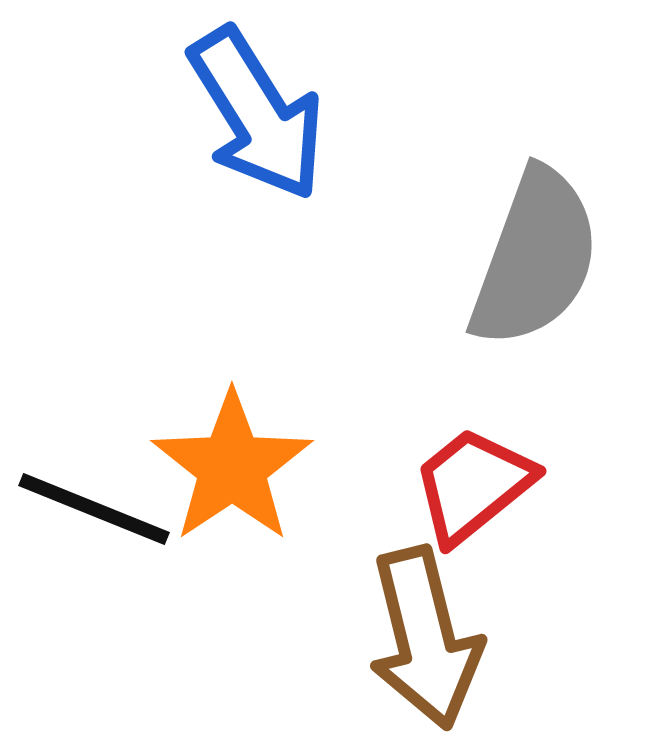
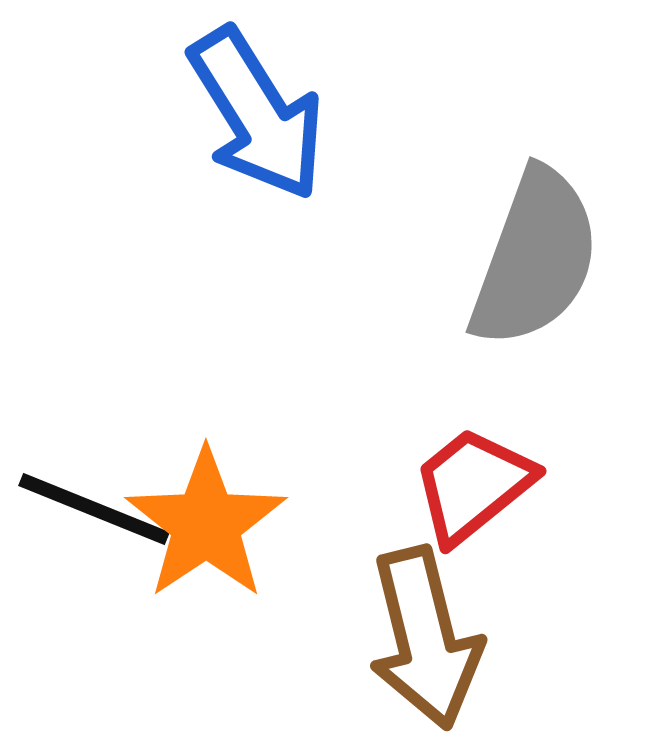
orange star: moved 26 px left, 57 px down
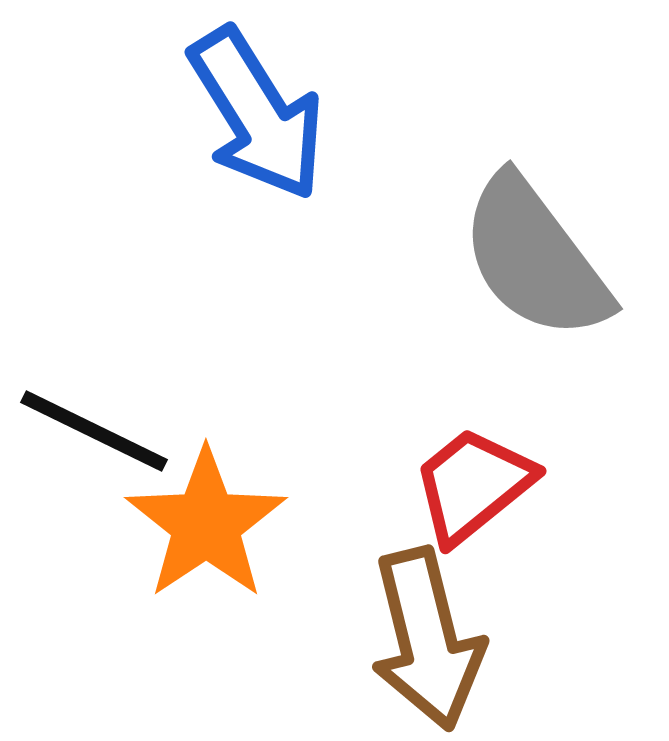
gray semicircle: rotated 123 degrees clockwise
black line: moved 78 px up; rotated 4 degrees clockwise
brown arrow: moved 2 px right, 1 px down
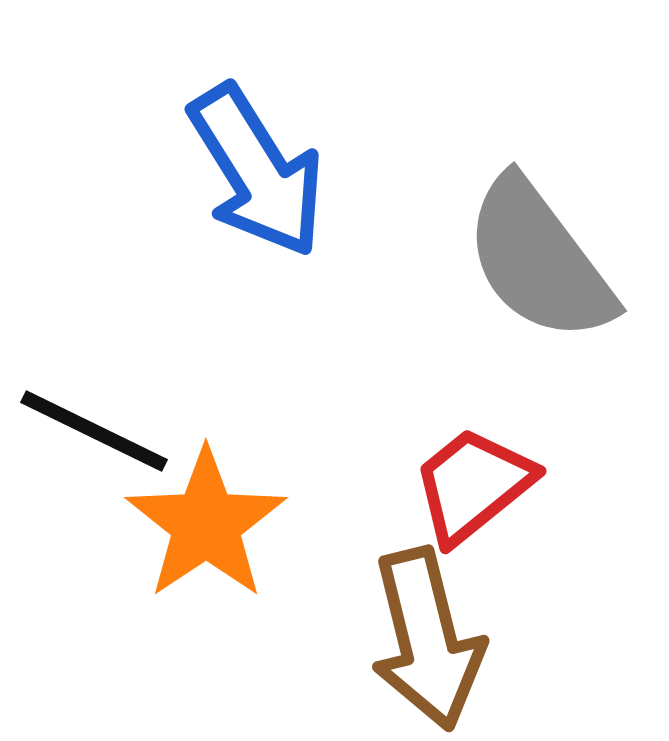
blue arrow: moved 57 px down
gray semicircle: moved 4 px right, 2 px down
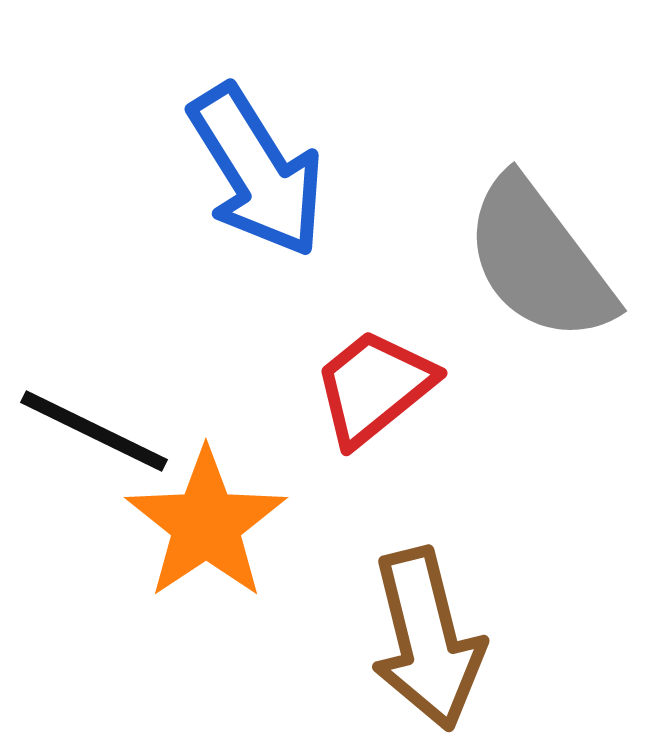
red trapezoid: moved 99 px left, 98 px up
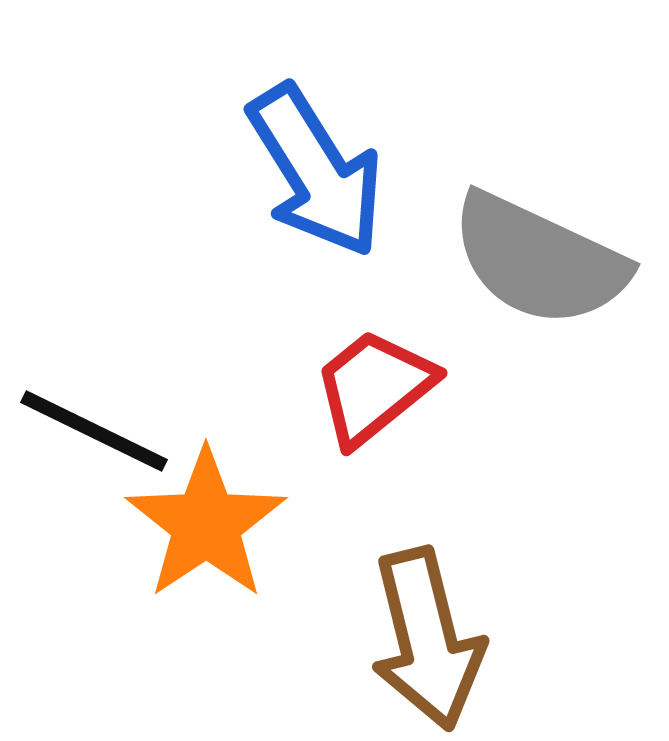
blue arrow: moved 59 px right
gray semicircle: rotated 28 degrees counterclockwise
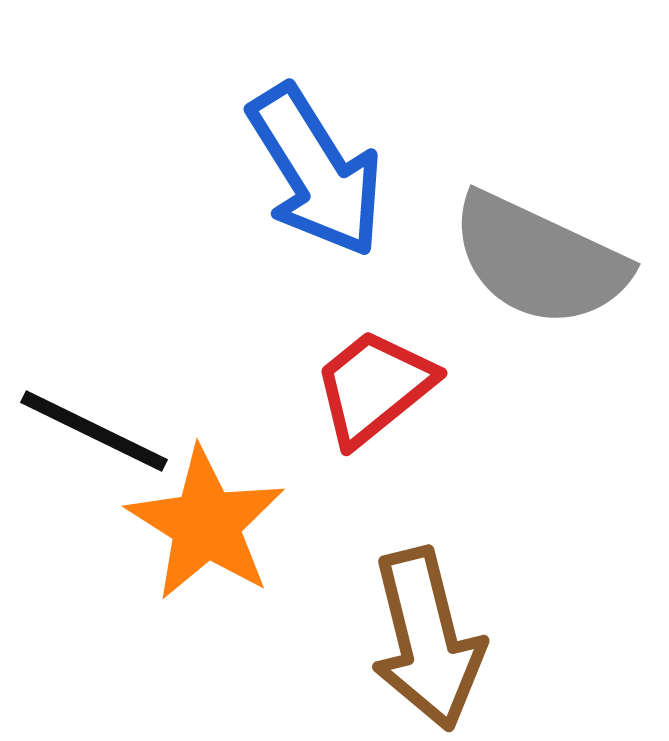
orange star: rotated 6 degrees counterclockwise
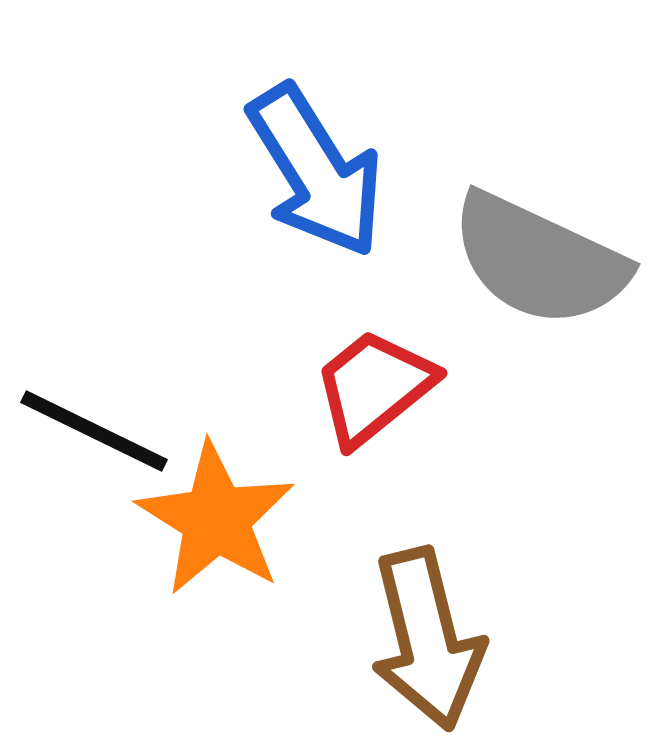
orange star: moved 10 px right, 5 px up
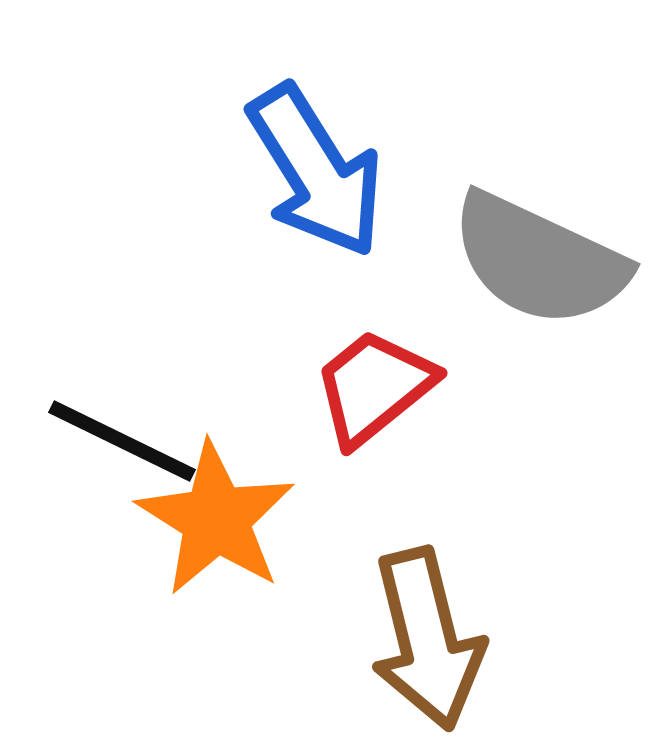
black line: moved 28 px right, 10 px down
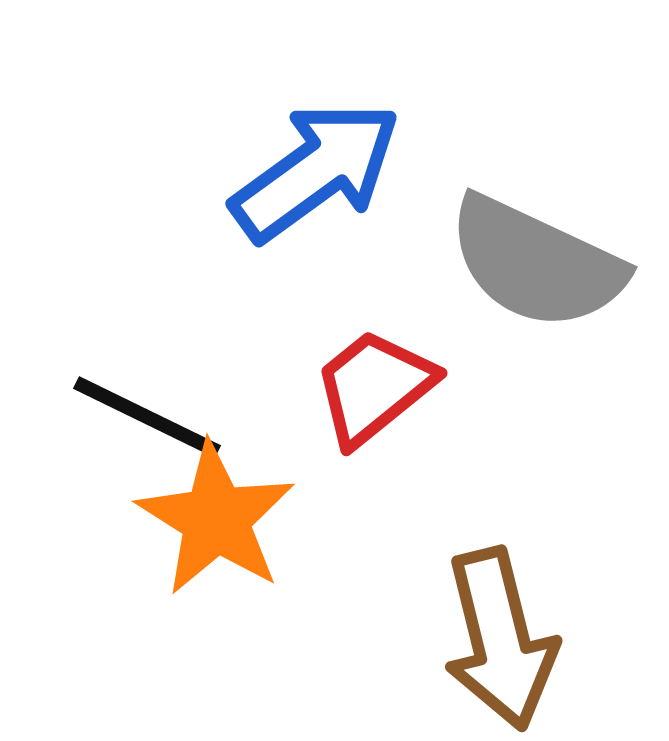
blue arrow: rotated 94 degrees counterclockwise
gray semicircle: moved 3 px left, 3 px down
black line: moved 25 px right, 24 px up
brown arrow: moved 73 px right
